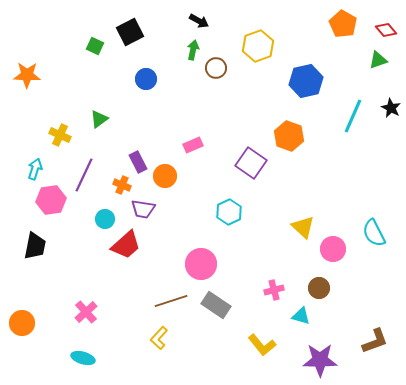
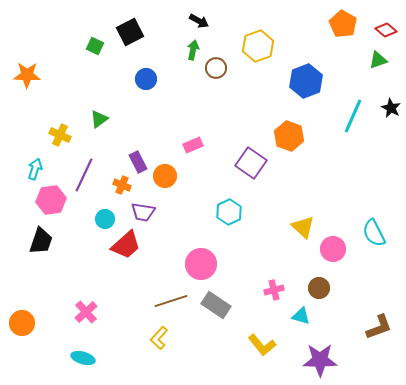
red diamond at (386, 30): rotated 10 degrees counterclockwise
blue hexagon at (306, 81): rotated 8 degrees counterclockwise
purple trapezoid at (143, 209): moved 3 px down
black trapezoid at (35, 246): moved 6 px right, 5 px up; rotated 8 degrees clockwise
brown L-shape at (375, 341): moved 4 px right, 14 px up
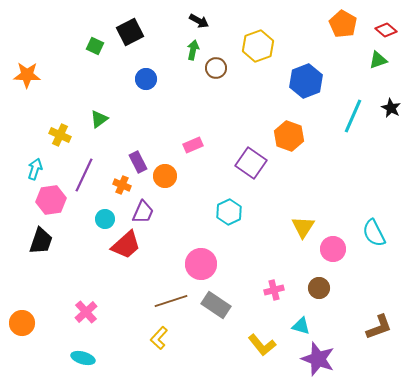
purple trapezoid at (143, 212): rotated 75 degrees counterclockwise
yellow triangle at (303, 227): rotated 20 degrees clockwise
cyan triangle at (301, 316): moved 10 px down
purple star at (320, 360): moved 2 px left, 1 px up; rotated 20 degrees clockwise
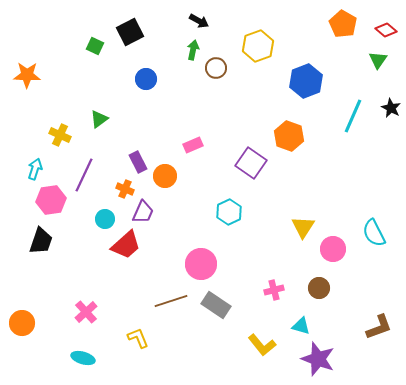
green triangle at (378, 60): rotated 36 degrees counterclockwise
orange cross at (122, 185): moved 3 px right, 4 px down
yellow L-shape at (159, 338): moved 21 px left; rotated 115 degrees clockwise
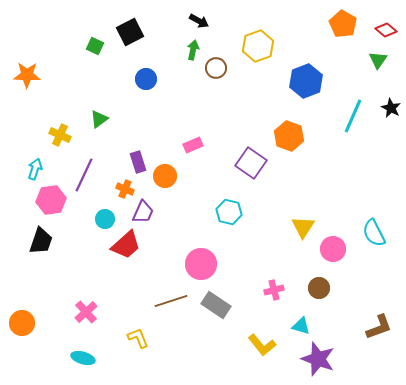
purple rectangle at (138, 162): rotated 10 degrees clockwise
cyan hexagon at (229, 212): rotated 20 degrees counterclockwise
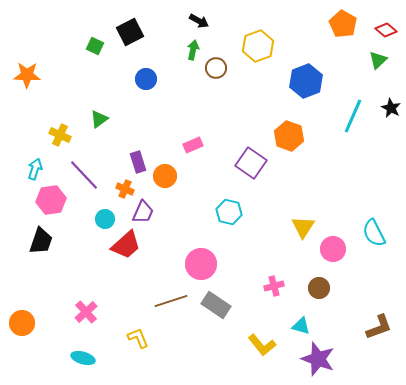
green triangle at (378, 60): rotated 12 degrees clockwise
purple line at (84, 175): rotated 68 degrees counterclockwise
pink cross at (274, 290): moved 4 px up
